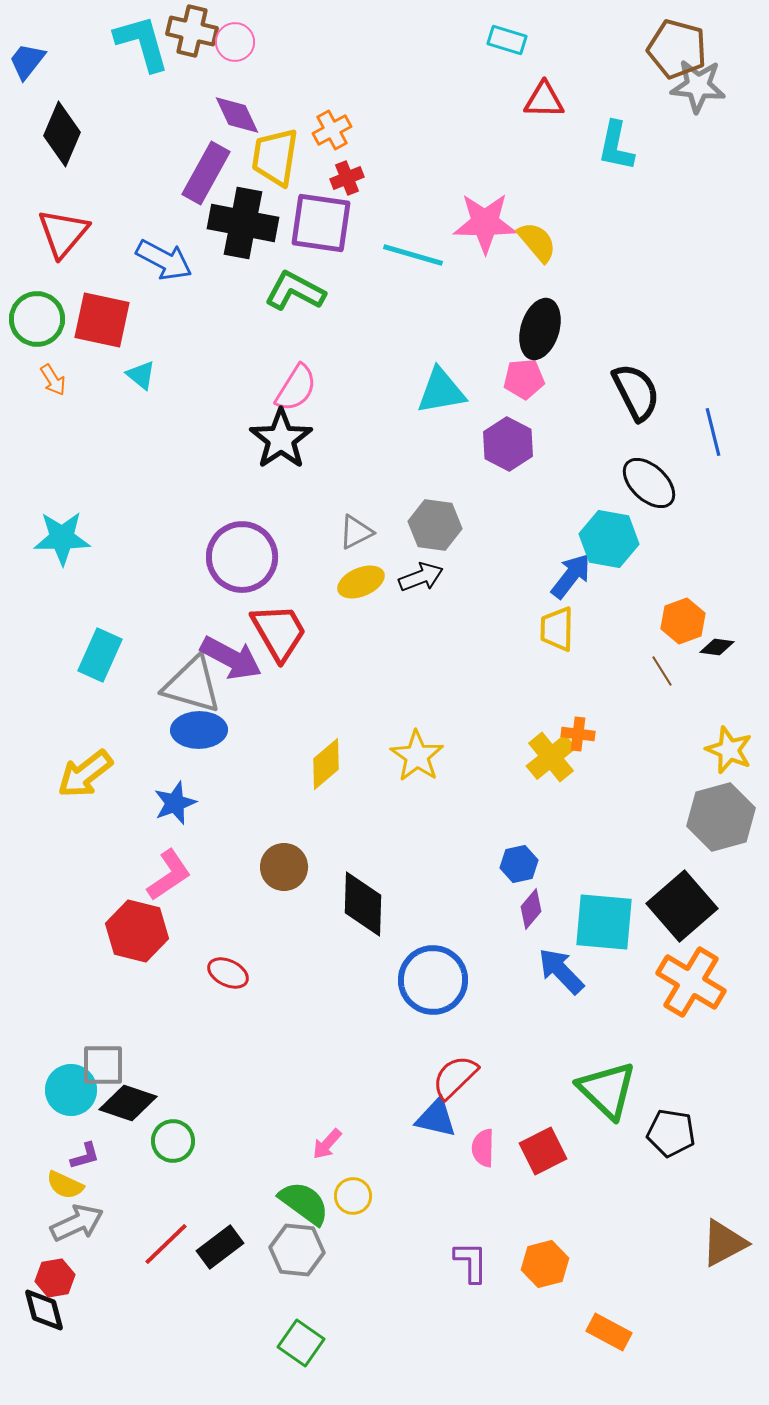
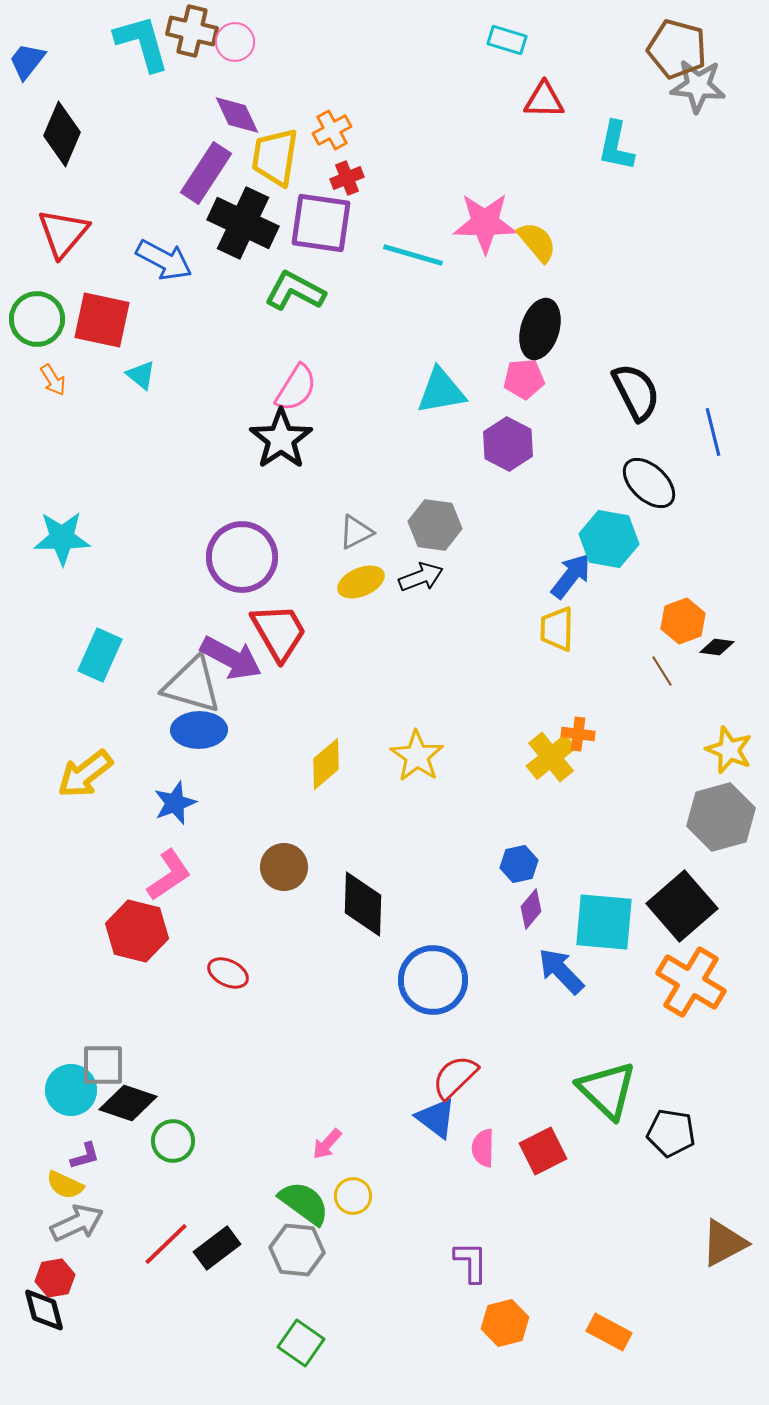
purple rectangle at (206, 173): rotated 4 degrees clockwise
black cross at (243, 223): rotated 14 degrees clockwise
blue triangle at (436, 1118): rotated 24 degrees clockwise
black rectangle at (220, 1247): moved 3 px left, 1 px down
orange hexagon at (545, 1264): moved 40 px left, 59 px down
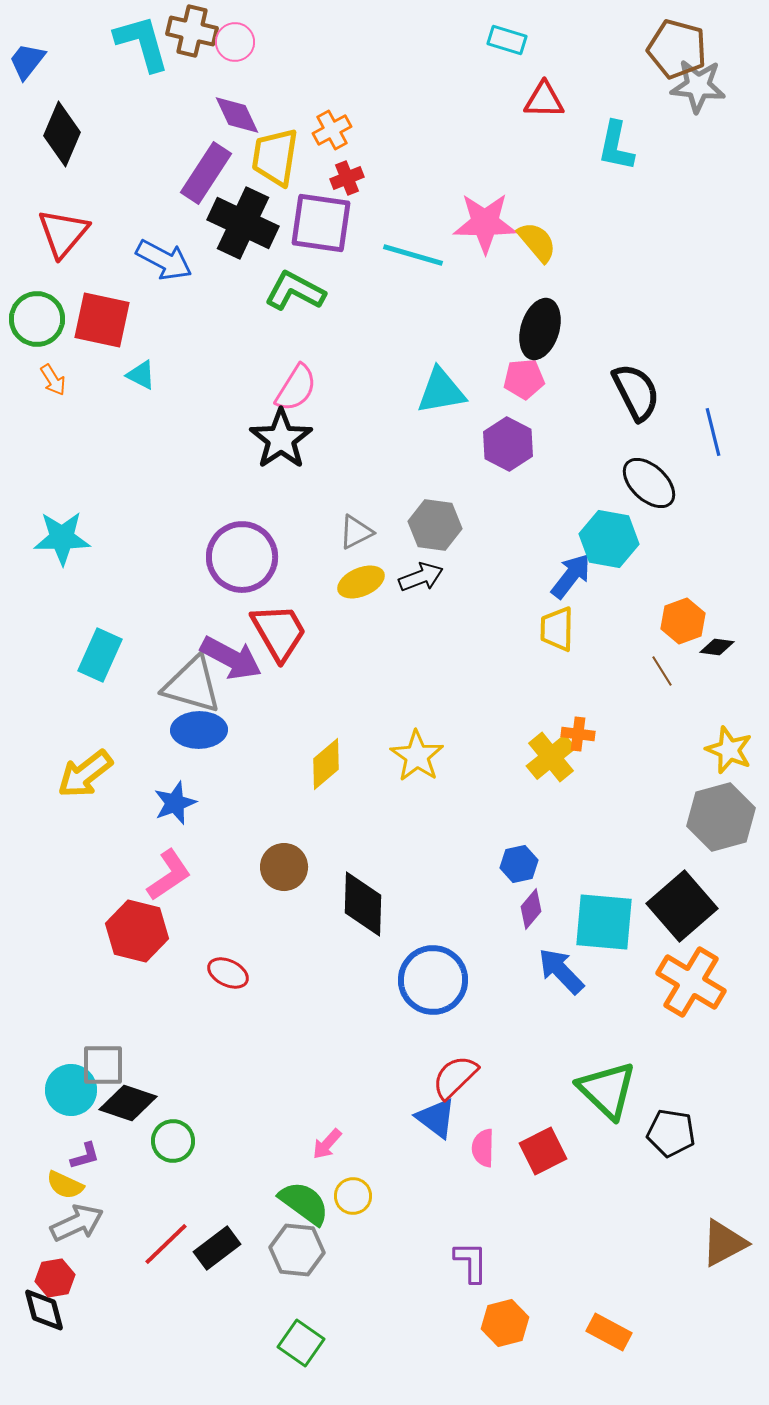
cyan triangle at (141, 375): rotated 12 degrees counterclockwise
